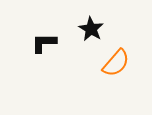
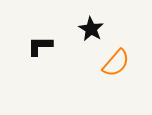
black L-shape: moved 4 px left, 3 px down
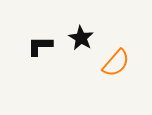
black star: moved 10 px left, 9 px down
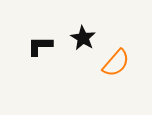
black star: moved 2 px right
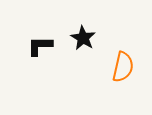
orange semicircle: moved 7 px right, 4 px down; rotated 28 degrees counterclockwise
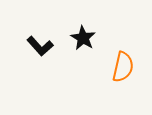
black L-shape: rotated 132 degrees counterclockwise
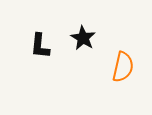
black L-shape: rotated 48 degrees clockwise
